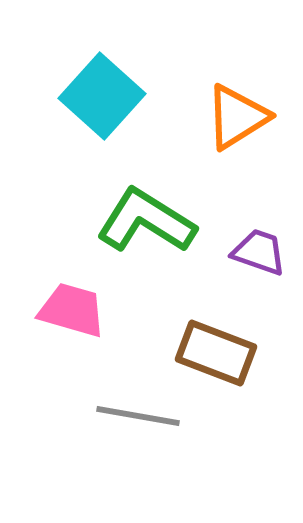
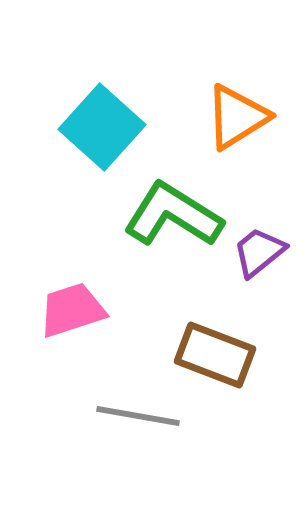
cyan square: moved 31 px down
green L-shape: moved 27 px right, 6 px up
purple trapezoid: rotated 58 degrees counterclockwise
pink trapezoid: rotated 34 degrees counterclockwise
brown rectangle: moved 1 px left, 2 px down
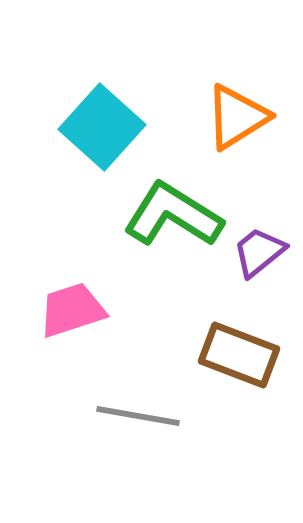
brown rectangle: moved 24 px right
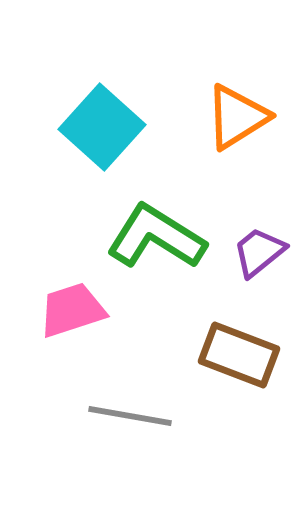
green L-shape: moved 17 px left, 22 px down
gray line: moved 8 px left
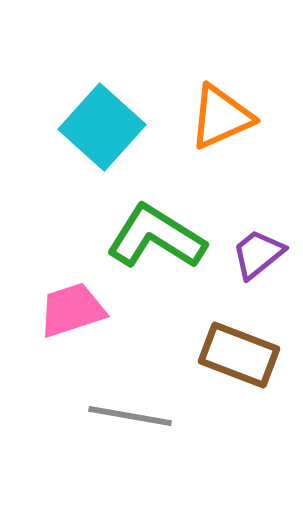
orange triangle: moved 16 px left; rotated 8 degrees clockwise
purple trapezoid: moved 1 px left, 2 px down
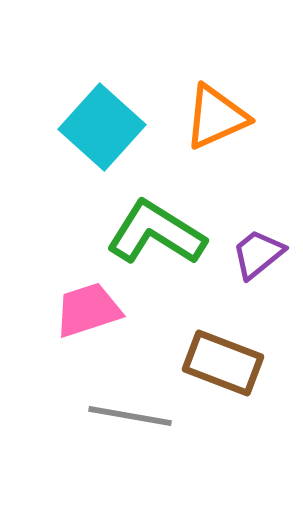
orange triangle: moved 5 px left
green L-shape: moved 4 px up
pink trapezoid: moved 16 px right
brown rectangle: moved 16 px left, 8 px down
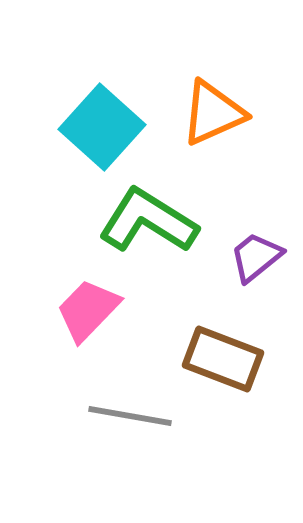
orange triangle: moved 3 px left, 4 px up
green L-shape: moved 8 px left, 12 px up
purple trapezoid: moved 2 px left, 3 px down
pink trapezoid: rotated 28 degrees counterclockwise
brown rectangle: moved 4 px up
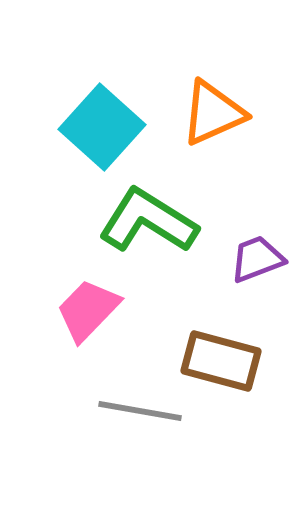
purple trapezoid: moved 1 px right, 2 px down; rotated 18 degrees clockwise
brown rectangle: moved 2 px left, 2 px down; rotated 6 degrees counterclockwise
gray line: moved 10 px right, 5 px up
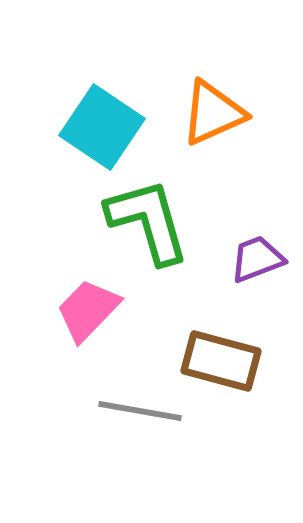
cyan square: rotated 8 degrees counterclockwise
green L-shape: rotated 42 degrees clockwise
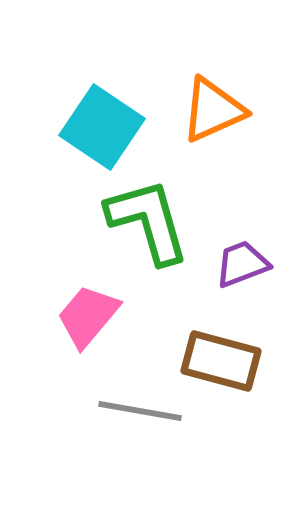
orange triangle: moved 3 px up
purple trapezoid: moved 15 px left, 5 px down
pink trapezoid: moved 6 px down; rotated 4 degrees counterclockwise
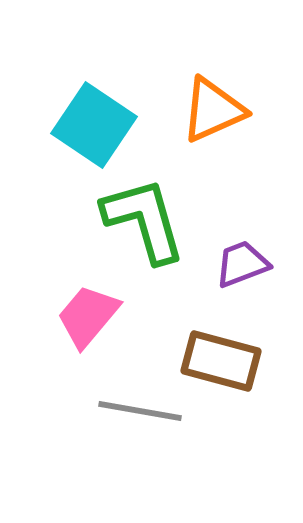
cyan square: moved 8 px left, 2 px up
green L-shape: moved 4 px left, 1 px up
